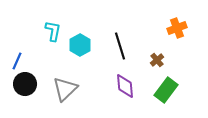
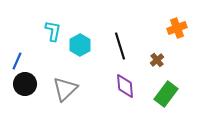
green rectangle: moved 4 px down
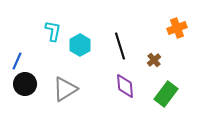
brown cross: moved 3 px left
gray triangle: rotated 12 degrees clockwise
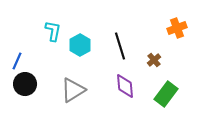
gray triangle: moved 8 px right, 1 px down
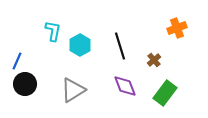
purple diamond: rotated 15 degrees counterclockwise
green rectangle: moved 1 px left, 1 px up
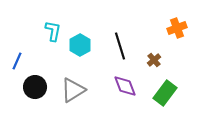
black circle: moved 10 px right, 3 px down
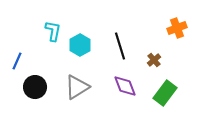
gray triangle: moved 4 px right, 3 px up
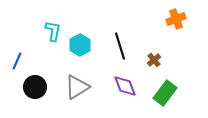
orange cross: moved 1 px left, 9 px up
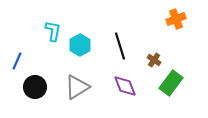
brown cross: rotated 16 degrees counterclockwise
green rectangle: moved 6 px right, 10 px up
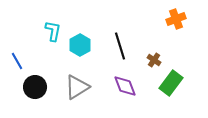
blue line: rotated 54 degrees counterclockwise
